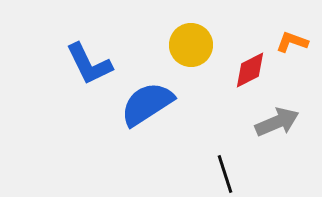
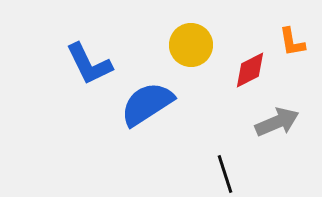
orange L-shape: rotated 120 degrees counterclockwise
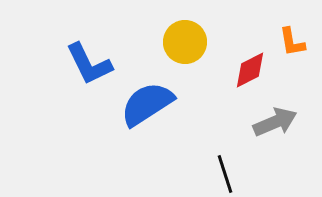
yellow circle: moved 6 px left, 3 px up
gray arrow: moved 2 px left
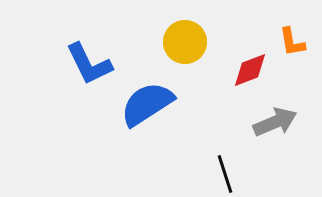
red diamond: rotated 6 degrees clockwise
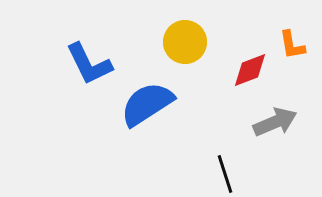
orange L-shape: moved 3 px down
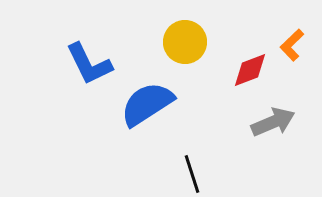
orange L-shape: rotated 56 degrees clockwise
gray arrow: moved 2 px left
black line: moved 33 px left
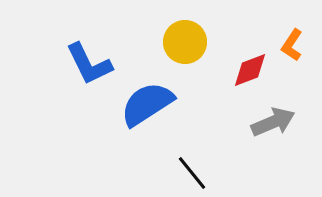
orange L-shape: rotated 12 degrees counterclockwise
black line: moved 1 px up; rotated 21 degrees counterclockwise
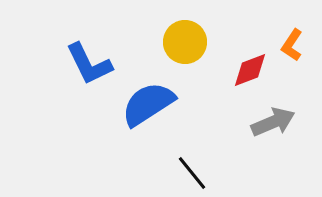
blue semicircle: moved 1 px right
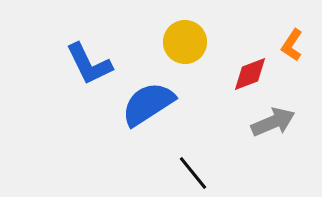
red diamond: moved 4 px down
black line: moved 1 px right
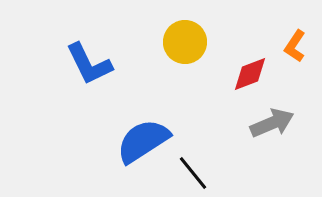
orange L-shape: moved 3 px right, 1 px down
blue semicircle: moved 5 px left, 37 px down
gray arrow: moved 1 px left, 1 px down
